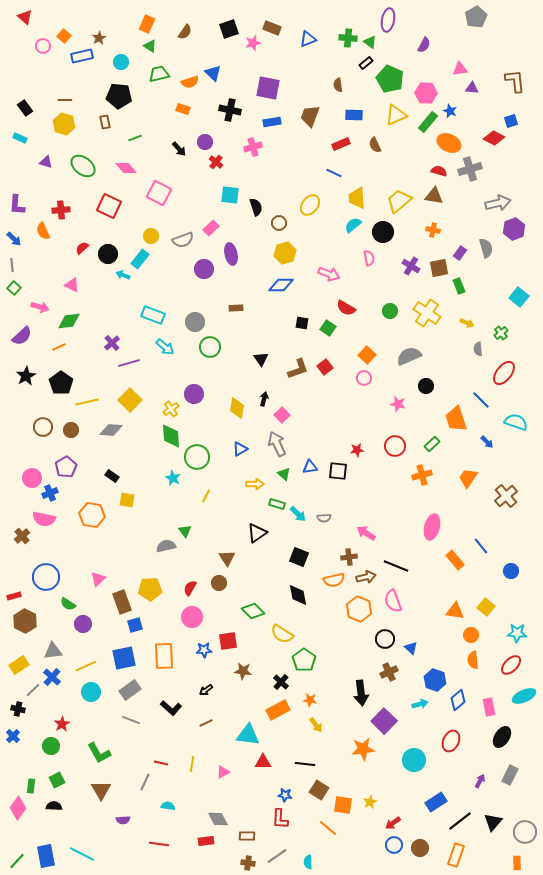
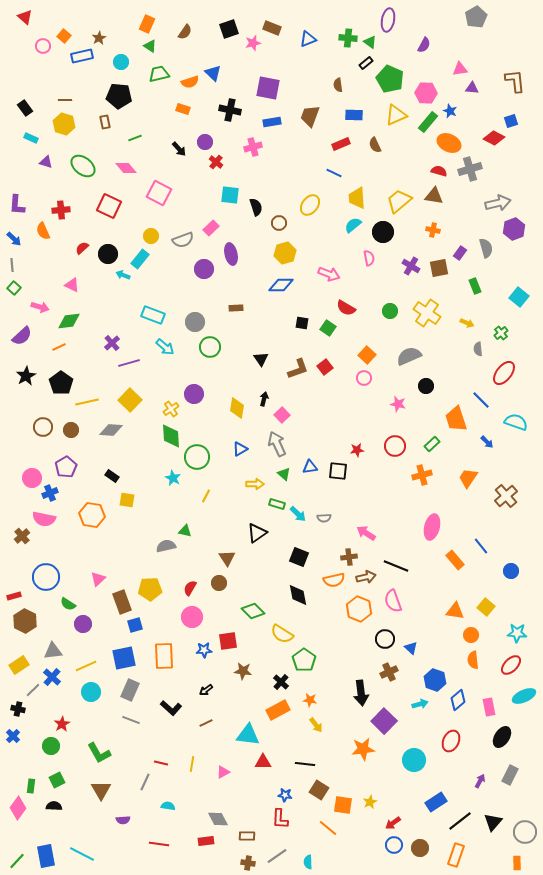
cyan rectangle at (20, 138): moved 11 px right
green rectangle at (459, 286): moved 16 px right
green triangle at (185, 531): rotated 40 degrees counterclockwise
gray rectangle at (130, 690): rotated 30 degrees counterclockwise
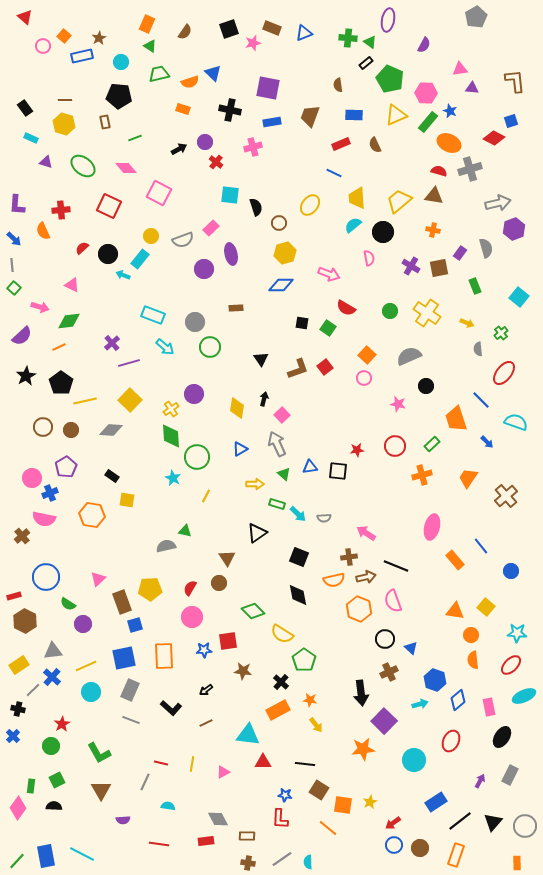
blue triangle at (308, 39): moved 4 px left, 6 px up
black arrow at (179, 149): rotated 77 degrees counterclockwise
yellow line at (87, 402): moved 2 px left, 1 px up
gray circle at (525, 832): moved 6 px up
gray line at (277, 856): moved 5 px right, 3 px down
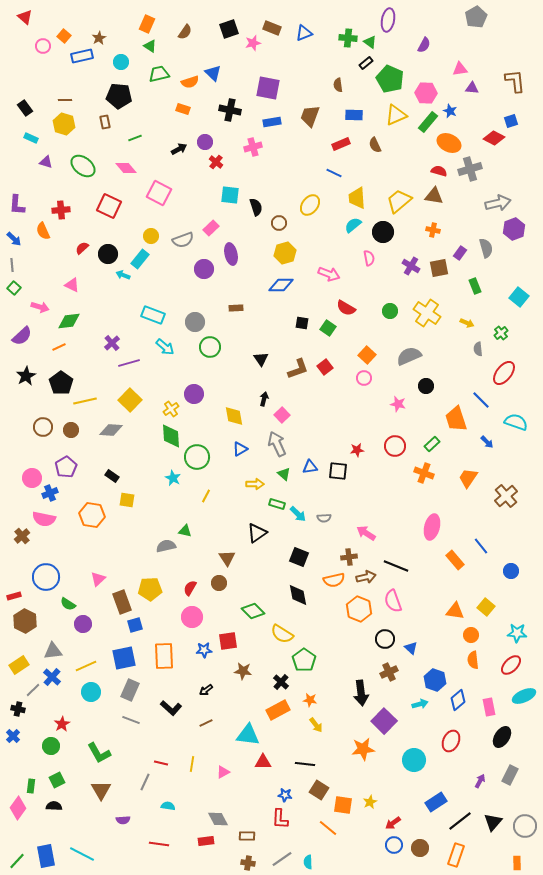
yellow diamond at (237, 408): moved 3 px left, 8 px down; rotated 20 degrees counterclockwise
orange cross at (422, 475): moved 2 px right, 2 px up; rotated 36 degrees clockwise
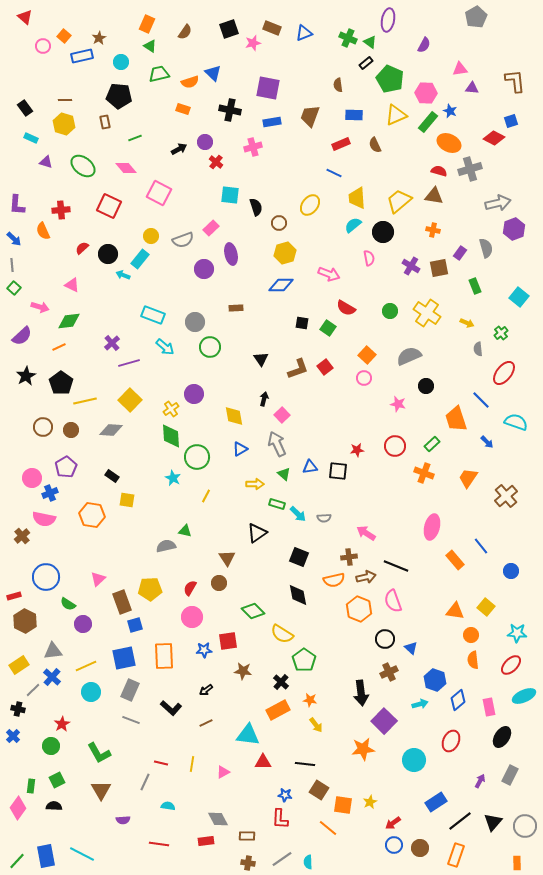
green cross at (348, 38): rotated 18 degrees clockwise
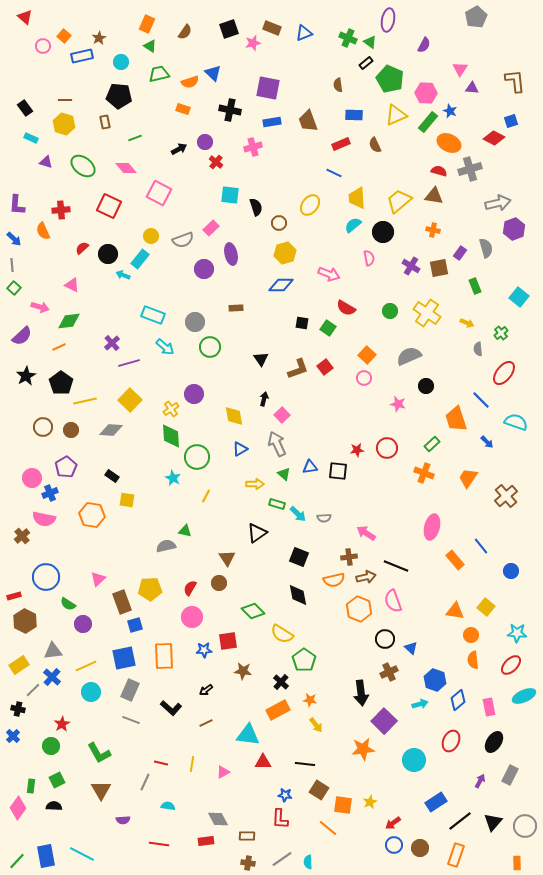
pink triangle at (460, 69): rotated 49 degrees counterclockwise
brown trapezoid at (310, 116): moved 2 px left, 5 px down; rotated 40 degrees counterclockwise
red circle at (395, 446): moved 8 px left, 2 px down
black ellipse at (502, 737): moved 8 px left, 5 px down
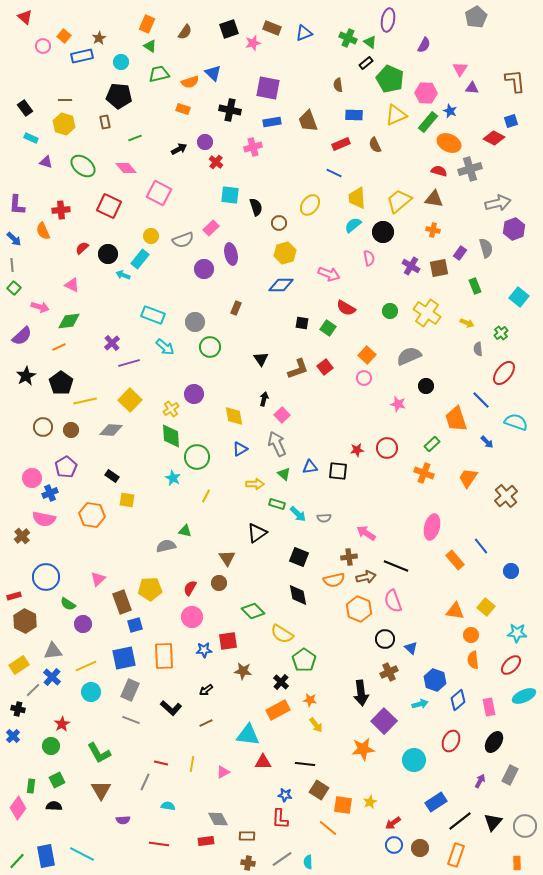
brown triangle at (434, 196): moved 3 px down
brown rectangle at (236, 308): rotated 64 degrees counterclockwise
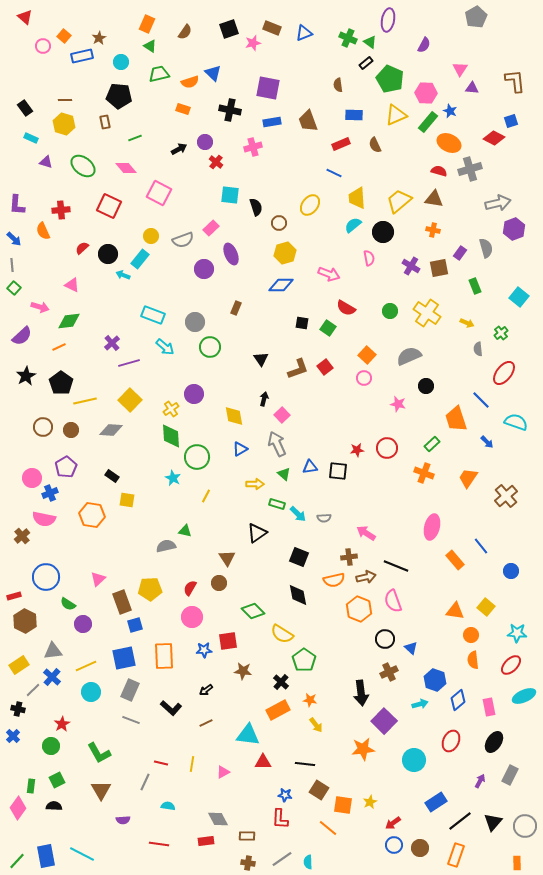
purple ellipse at (231, 254): rotated 10 degrees counterclockwise
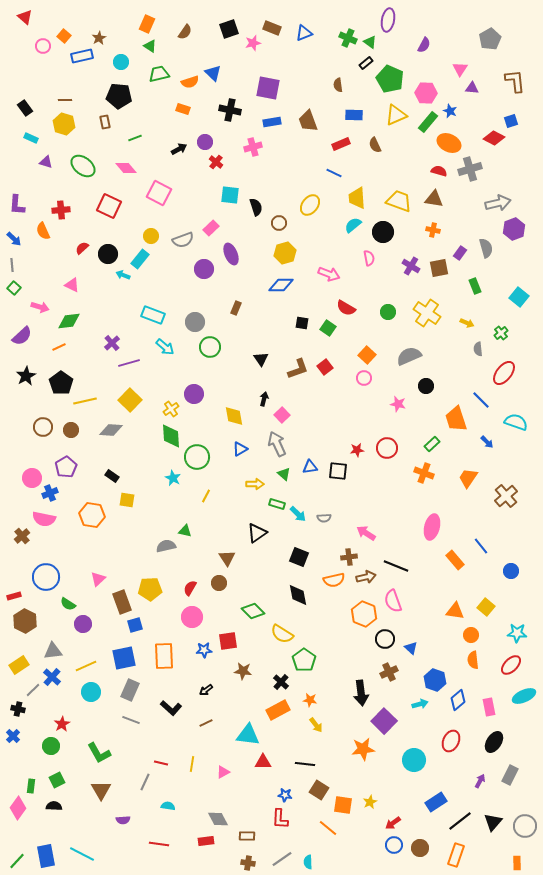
gray pentagon at (476, 17): moved 14 px right, 22 px down
yellow trapezoid at (399, 201): rotated 60 degrees clockwise
green circle at (390, 311): moved 2 px left, 1 px down
orange hexagon at (359, 609): moved 5 px right, 5 px down
